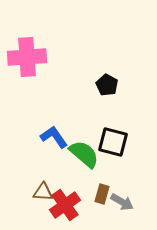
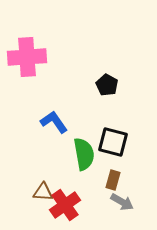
blue L-shape: moved 15 px up
green semicircle: rotated 40 degrees clockwise
brown rectangle: moved 11 px right, 14 px up
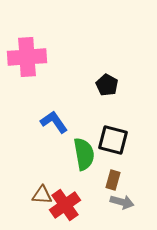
black square: moved 2 px up
brown triangle: moved 1 px left, 3 px down
gray arrow: rotated 15 degrees counterclockwise
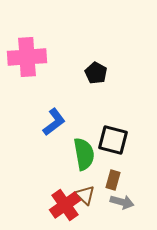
black pentagon: moved 11 px left, 12 px up
blue L-shape: rotated 88 degrees clockwise
brown triangle: moved 43 px right; rotated 40 degrees clockwise
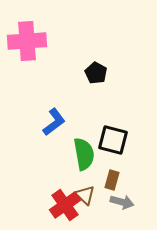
pink cross: moved 16 px up
brown rectangle: moved 1 px left
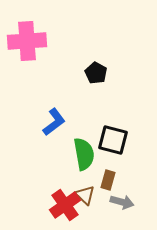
brown rectangle: moved 4 px left
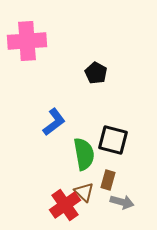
brown triangle: moved 1 px left, 3 px up
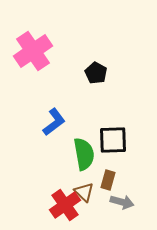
pink cross: moved 6 px right, 10 px down; rotated 30 degrees counterclockwise
black square: rotated 16 degrees counterclockwise
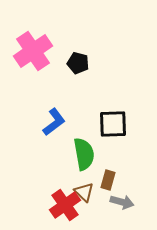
black pentagon: moved 18 px left, 10 px up; rotated 15 degrees counterclockwise
black square: moved 16 px up
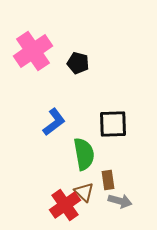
brown rectangle: rotated 24 degrees counterclockwise
gray arrow: moved 2 px left, 1 px up
